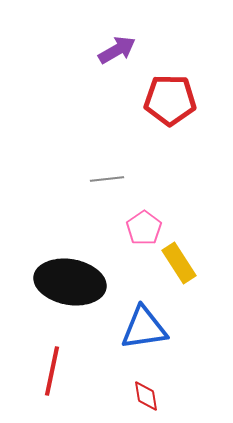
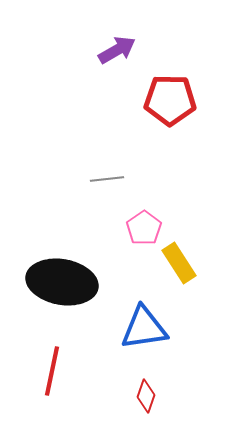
black ellipse: moved 8 px left
red diamond: rotated 28 degrees clockwise
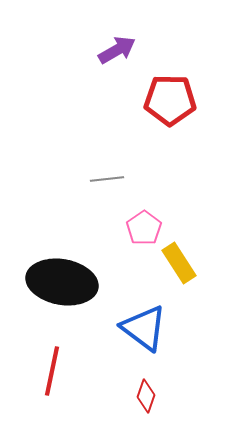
blue triangle: rotated 45 degrees clockwise
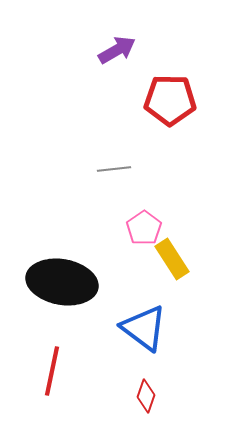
gray line: moved 7 px right, 10 px up
yellow rectangle: moved 7 px left, 4 px up
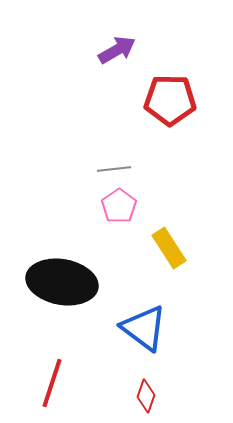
pink pentagon: moved 25 px left, 22 px up
yellow rectangle: moved 3 px left, 11 px up
red line: moved 12 px down; rotated 6 degrees clockwise
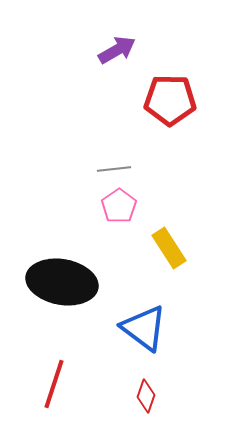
red line: moved 2 px right, 1 px down
